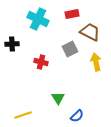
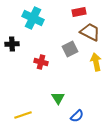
red rectangle: moved 7 px right, 2 px up
cyan cross: moved 5 px left, 1 px up
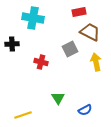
cyan cross: rotated 15 degrees counterclockwise
blue semicircle: moved 8 px right, 6 px up; rotated 16 degrees clockwise
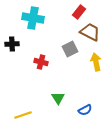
red rectangle: rotated 40 degrees counterclockwise
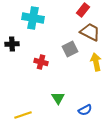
red rectangle: moved 4 px right, 2 px up
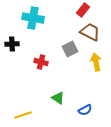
green triangle: rotated 24 degrees counterclockwise
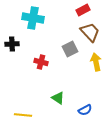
red rectangle: rotated 24 degrees clockwise
brown trapezoid: rotated 20 degrees clockwise
yellow line: rotated 24 degrees clockwise
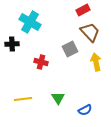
cyan cross: moved 3 px left, 4 px down; rotated 20 degrees clockwise
green triangle: rotated 24 degrees clockwise
yellow line: moved 16 px up; rotated 12 degrees counterclockwise
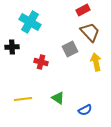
black cross: moved 3 px down
green triangle: rotated 24 degrees counterclockwise
